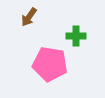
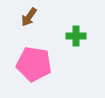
pink pentagon: moved 16 px left
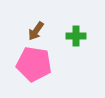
brown arrow: moved 7 px right, 14 px down
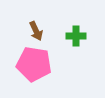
brown arrow: rotated 60 degrees counterclockwise
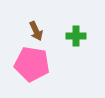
pink pentagon: moved 2 px left
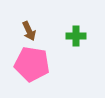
brown arrow: moved 7 px left
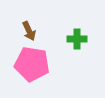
green cross: moved 1 px right, 3 px down
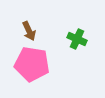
green cross: rotated 24 degrees clockwise
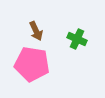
brown arrow: moved 7 px right
